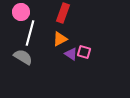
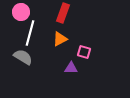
purple triangle: moved 14 px down; rotated 32 degrees counterclockwise
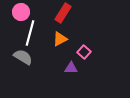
red rectangle: rotated 12 degrees clockwise
pink square: rotated 24 degrees clockwise
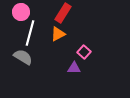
orange triangle: moved 2 px left, 5 px up
purple triangle: moved 3 px right
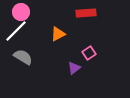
red rectangle: moved 23 px right; rotated 54 degrees clockwise
white line: moved 14 px left, 2 px up; rotated 30 degrees clockwise
pink square: moved 5 px right, 1 px down; rotated 16 degrees clockwise
purple triangle: rotated 40 degrees counterclockwise
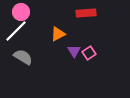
purple triangle: moved 17 px up; rotated 24 degrees counterclockwise
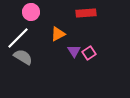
pink circle: moved 10 px right
white line: moved 2 px right, 7 px down
